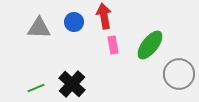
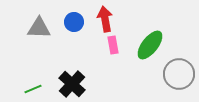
red arrow: moved 1 px right, 3 px down
green line: moved 3 px left, 1 px down
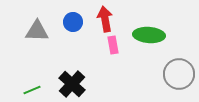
blue circle: moved 1 px left
gray triangle: moved 2 px left, 3 px down
green ellipse: moved 1 px left, 10 px up; rotated 56 degrees clockwise
green line: moved 1 px left, 1 px down
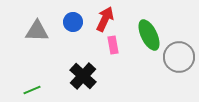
red arrow: rotated 35 degrees clockwise
green ellipse: rotated 60 degrees clockwise
gray circle: moved 17 px up
black cross: moved 11 px right, 8 px up
